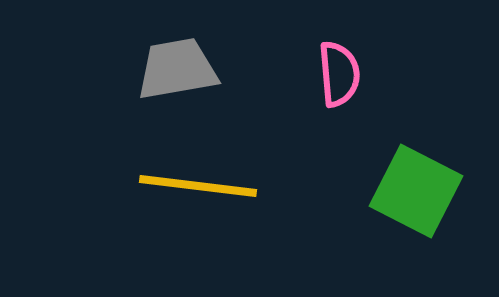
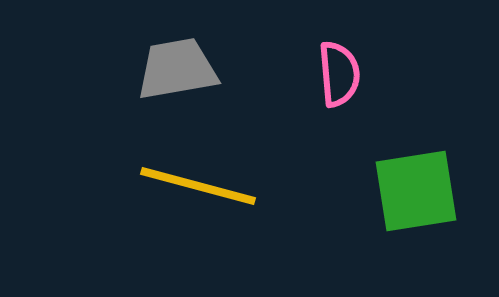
yellow line: rotated 8 degrees clockwise
green square: rotated 36 degrees counterclockwise
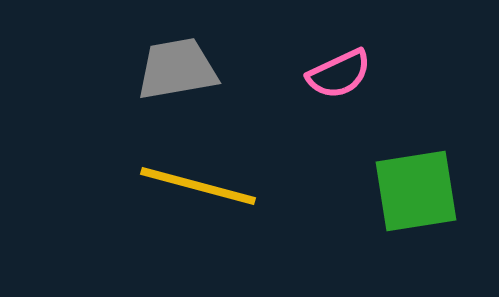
pink semicircle: rotated 70 degrees clockwise
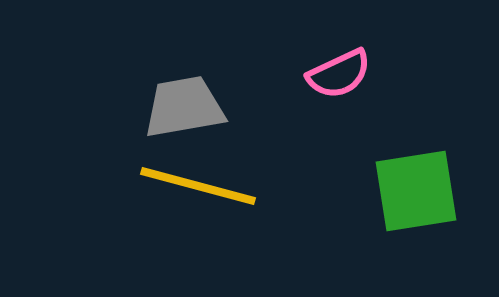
gray trapezoid: moved 7 px right, 38 px down
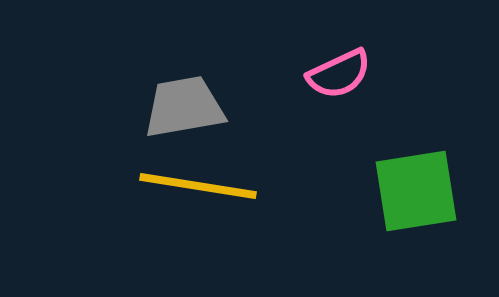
yellow line: rotated 6 degrees counterclockwise
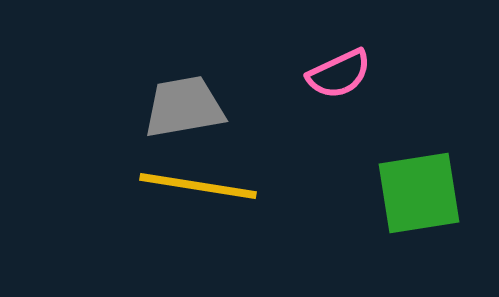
green square: moved 3 px right, 2 px down
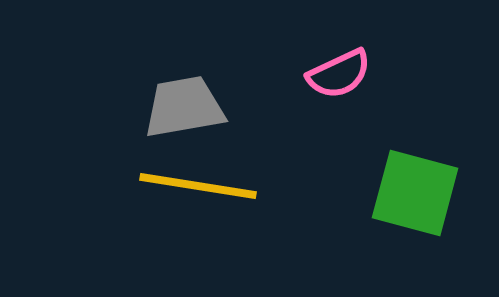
green square: moved 4 px left; rotated 24 degrees clockwise
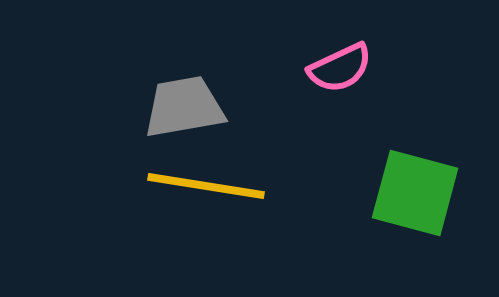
pink semicircle: moved 1 px right, 6 px up
yellow line: moved 8 px right
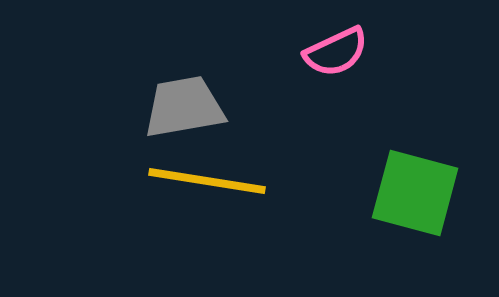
pink semicircle: moved 4 px left, 16 px up
yellow line: moved 1 px right, 5 px up
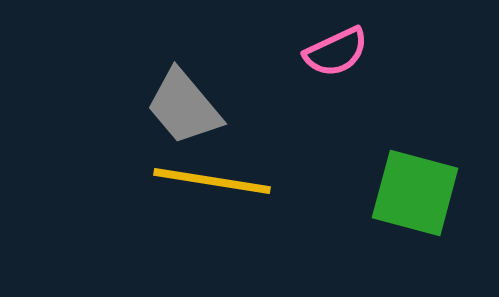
gray trapezoid: rotated 120 degrees counterclockwise
yellow line: moved 5 px right
